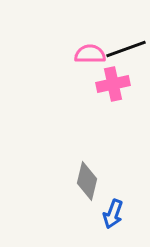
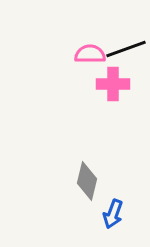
pink cross: rotated 12 degrees clockwise
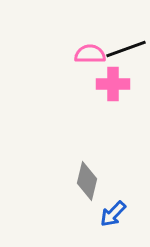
blue arrow: rotated 24 degrees clockwise
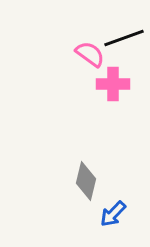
black line: moved 2 px left, 11 px up
pink semicircle: rotated 36 degrees clockwise
gray diamond: moved 1 px left
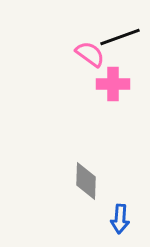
black line: moved 4 px left, 1 px up
gray diamond: rotated 12 degrees counterclockwise
blue arrow: moved 7 px right, 5 px down; rotated 40 degrees counterclockwise
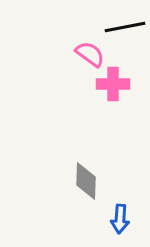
black line: moved 5 px right, 10 px up; rotated 9 degrees clockwise
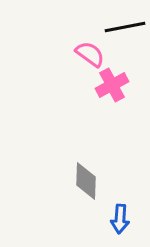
pink cross: moved 1 px left, 1 px down; rotated 28 degrees counterclockwise
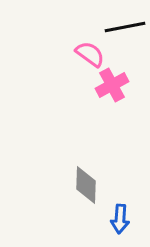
gray diamond: moved 4 px down
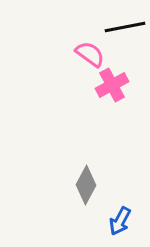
gray diamond: rotated 27 degrees clockwise
blue arrow: moved 2 px down; rotated 24 degrees clockwise
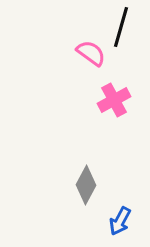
black line: moved 4 px left; rotated 63 degrees counterclockwise
pink semicircle: moved 1 px right, 1 px up
pink cross: moved 2 px right, 15 px down
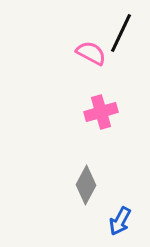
black line: moved 6 px down; rotated 9 degrees clockwise
pink semicircle: rotated 8 degrees counterclockwise
pink cross: moved 13 px left, 12 px down; rotated 12 degrees clockwise
